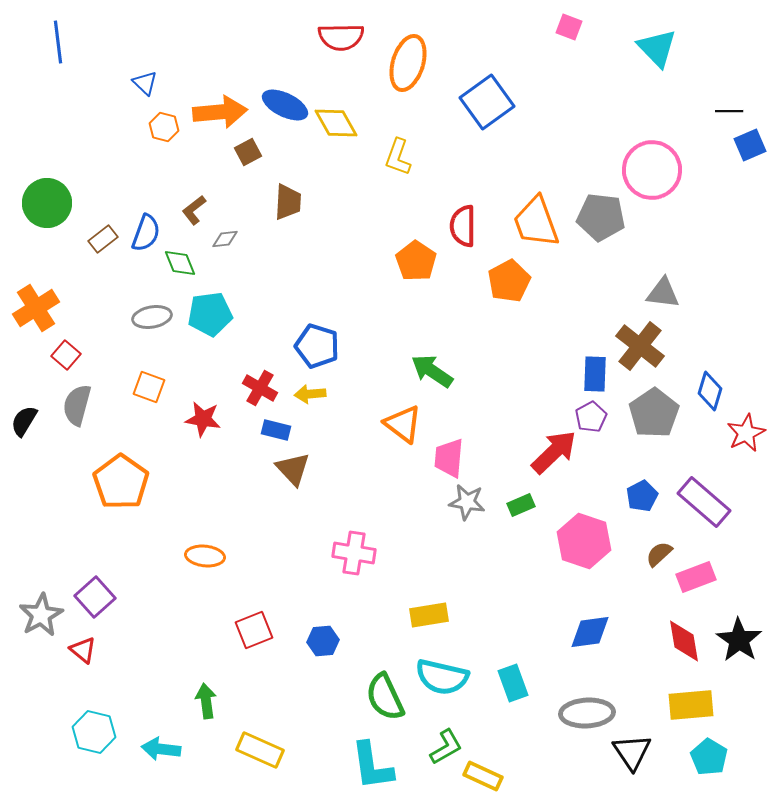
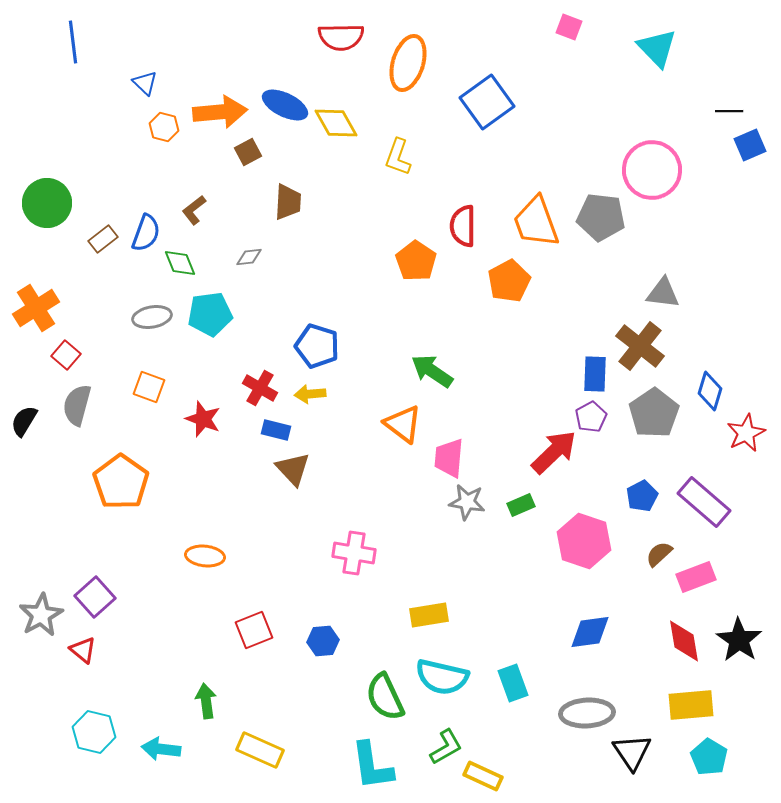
blue line at (58, 42): moved 15 px right
gray diamond at (225, 239): moved 24 px right, 18 px down
red star at (203, 419): rotated 12 degrees clockwise
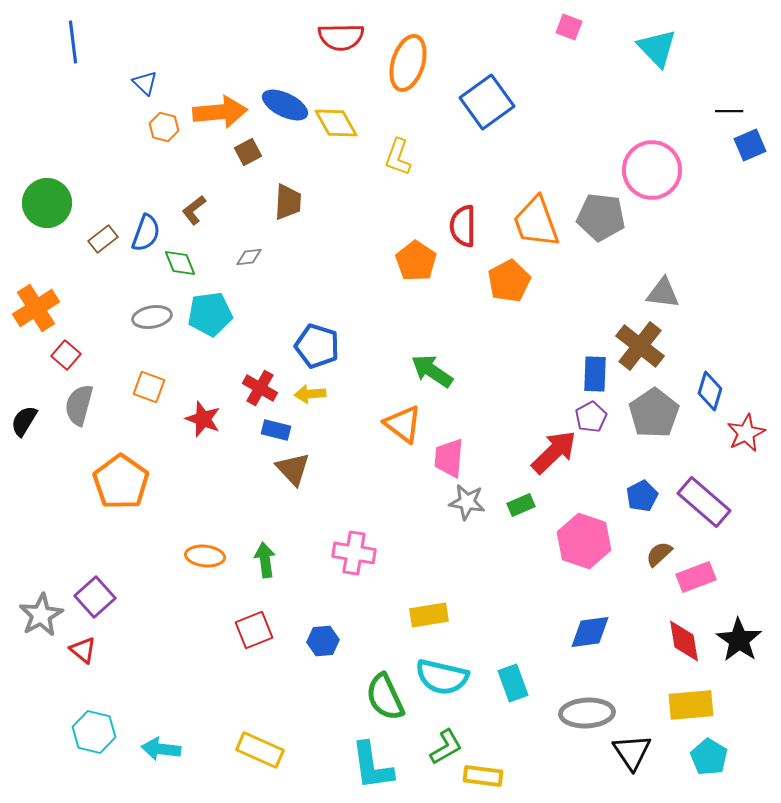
gray semicircle at (77, 405): moved 2 px right
green arrow at (206, 701): moved 59 px right, 141 px up
yellow rectangle at (483, 776): rotated 18 degrees counterclockwise
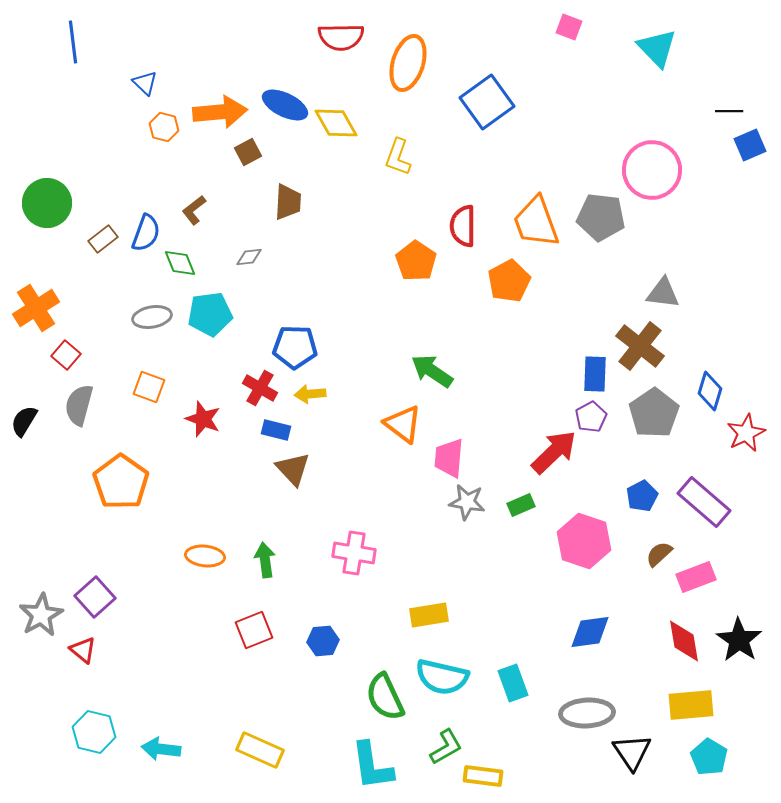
blue pentagon at (317, 346): moved 22 px left, 1 px down; rotated 15 degrees counterclockwise
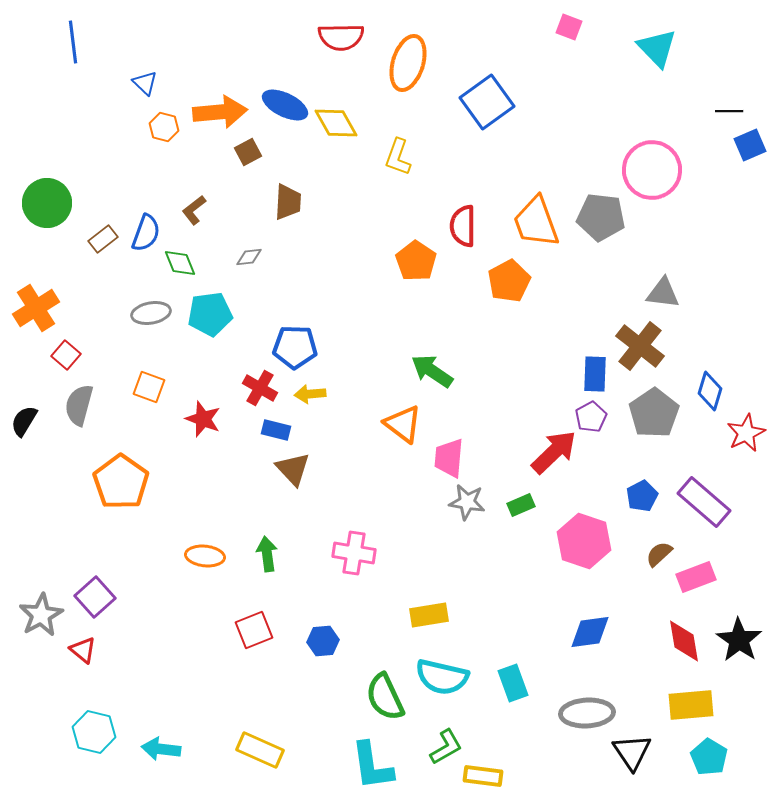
gray ellipse at (152, 317): moved 1 px left, 4 px up
green arrow at (265, 560): moved 2 px right, 6 px up
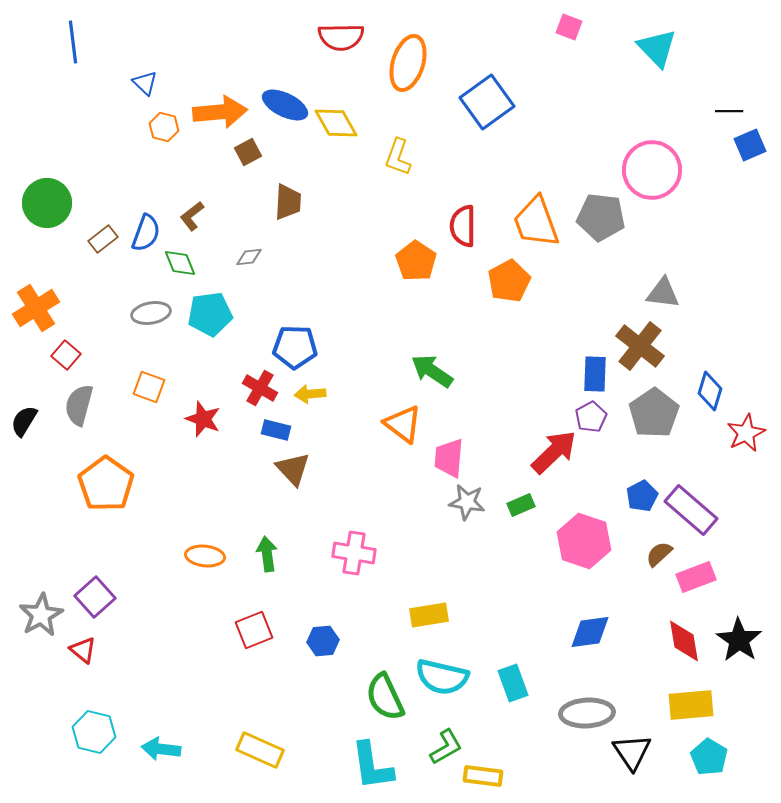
brown L-shape at (194, 210): moved 2 px left, 6 px down
orange pentagon at (121, 482): moved 15 px left, 2 px down
purple rectangle at (704, 502): moved 13 px left, 8 px down
